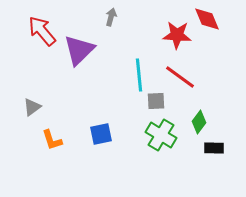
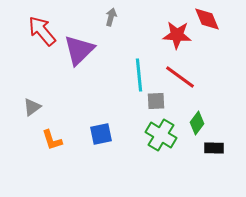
green diamond: moved 2 px left, 1 px down
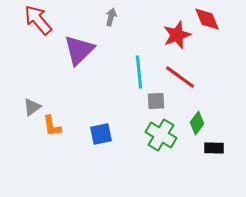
red arrow: moved 4 px left, 11 px up
red star: rotated 24 degrees counterclockwise
cyan line: moved 3 px up
orange L-shape: moved 14 px up; rotated 10 degrees clockwise
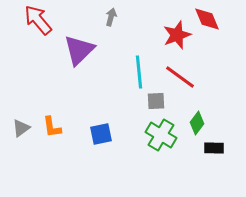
gray triangle: moved 11 px left, 21 px down
orange L-shape: moved 1 px down
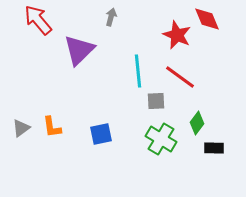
red star: rotated 28 degrees counterclockwise
cyan line: moved 1 px left, 1 px up
green cross: moved 4 px down
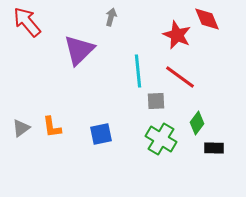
red arrow: moved 11 px left, 2 px down
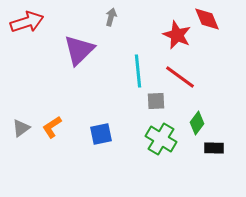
red arrow: rotated 112 degrees clockwise
orange L-shape: rotated 65 degrees clockwise
